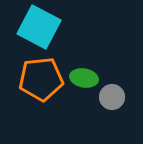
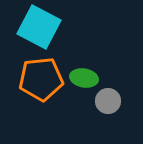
gray circle: moved 4 px left, 4 px down
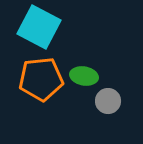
green ellipse: moved 2 px up
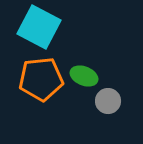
green ellipse: rotated 12 degrees clockwise
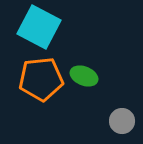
gray circle: moved 14 px right, 20 px down
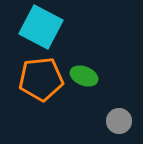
cyan square: moved 2 px right
gray circle: moved 3 px left
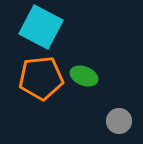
orange pentagon: moved 1 px up
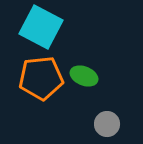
gray circle: moved 12 px left, 3 px down
